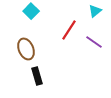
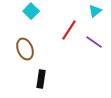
brown ellipse: moved 1 px left
black rectangle: moved 4 px right, 3 px down; rotated 24 degrees clockwise
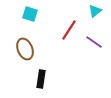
cyan square: moved 1 px left, 3 px down; rotated 28 degrees counterclockwise
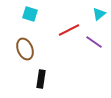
cyan triangle: moved 4 px right, 3 px down
red line: rotated 30 degrees clockwise
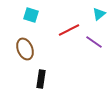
cyan square: moved 1 px right, 1 px down
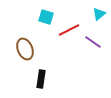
cyan square: moved 15 px right, 2 px down
purple line: moved 1 px left
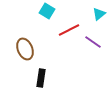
cyan square: moved 1 px right, 6 px up; rotated 14 degrees clockwise
black rectangle: moved 1 px up
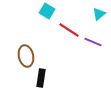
red line: rotated 60 degrees clockwise
purple line: rotated 12 degrees counterclockwise
brown ellipse: moved 1 px right, 7 px down; rotated 10 degrees clockwise
